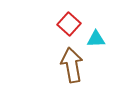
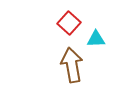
red square: moved 1 px up
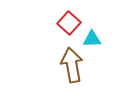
cyan triangle: moved 4 px left
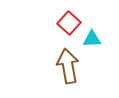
brown arrow: moved 4 px left, 1 px down
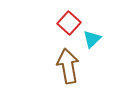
cyan triangle: rotated 42 degrees counterclockwise
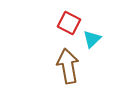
red square: rotated 15 degrees counterclockwise
